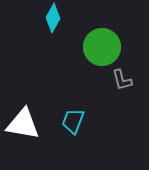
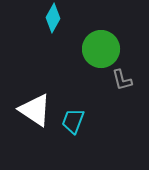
green circle: moved 1 px left, 2 px down
white triangle: moved 12 px right, 14 px up; rotated 24 degrees clockwise
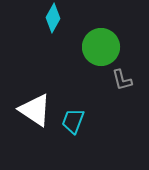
green circle: moved 2 px up
